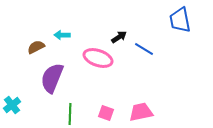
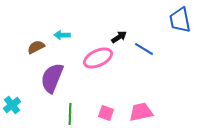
pink ellipse: rotated 44 degrees counterclockwise
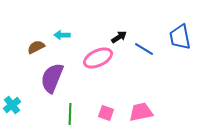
blue trapezoid: moved 17 px down
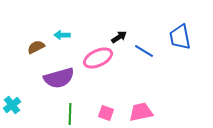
blue line: moved 2 px down
purple semicircle: moved 7 px right; rotated 128 degrees counterclockwise
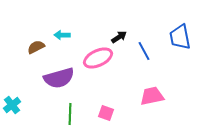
blue line: rotated 30 degrees clockwise
pink trapezoid: moved 11 px right, 16 px up
